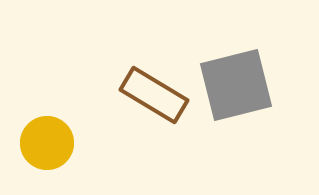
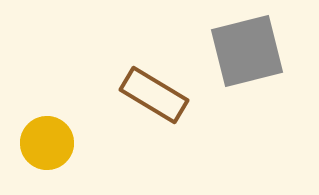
gray square: moved 11 px right, 34 px up
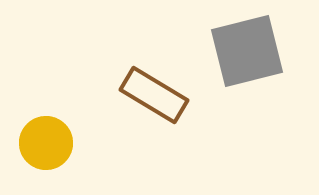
yellow circle: moved 1 px left
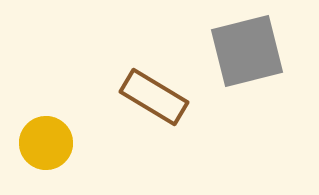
brown rectangle: moved 2 px down
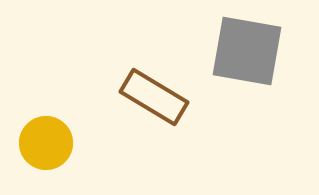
gray square: rotated 24 degrees clockwise
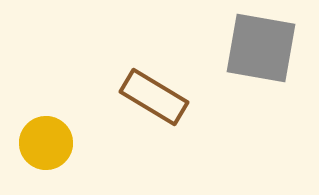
gray square: moved 14 px right, 3 px up
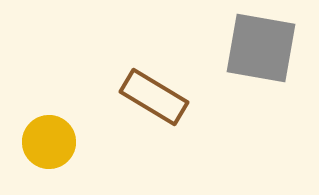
yellow circle: moved 3 px right, 1 px up
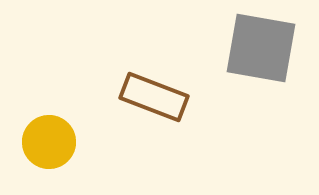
brown rectangle: rotated 10 degrees counterclockwise
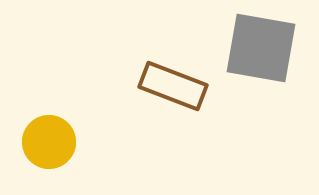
brown rectangle: moved 19 px right, 11 px up
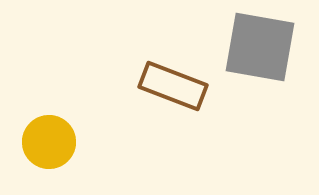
gray square: moved 1 px left, 1 px up
